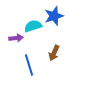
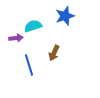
blue star: moved 11 px right
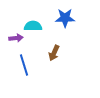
blue star: moved 2 px down; rotated 18 degrees clockwise
cyan semicircle: rotated 18 degrees clockwise
blue line: moved 5 px left
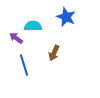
blue star: moved 1 px right, 1 px up; rotated 24 degrees clockwise
purple arrow: rotated 136 degrees counterclockwise
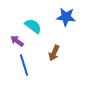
blue star: rotated 18 degrees counterclockwise
cyan semicircle: rotated 36 degrees clockwise
purple arrow: moved 1 px right, 3 px down
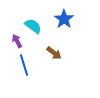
blue star: moved 2 px left, 2 px down; rotated 30 degrees clockwise
purple arrow: rotated 24 degrees clockwise
brown arrow: rotated 77 degrees counterclockwise
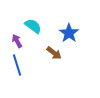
blue star: moved 5 px right, 14 px down
blue line: moved 7 px left
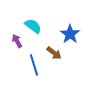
blue star: moved 1 px right, 1 px down
blue line: moved 17 px right
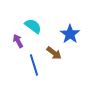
purple arrow: moved 1 px right
